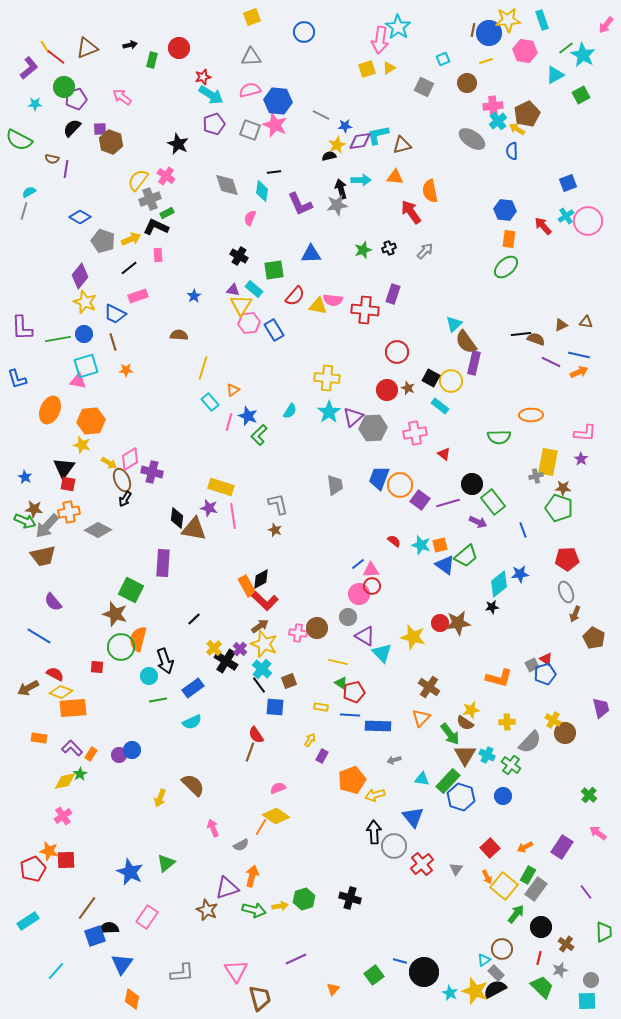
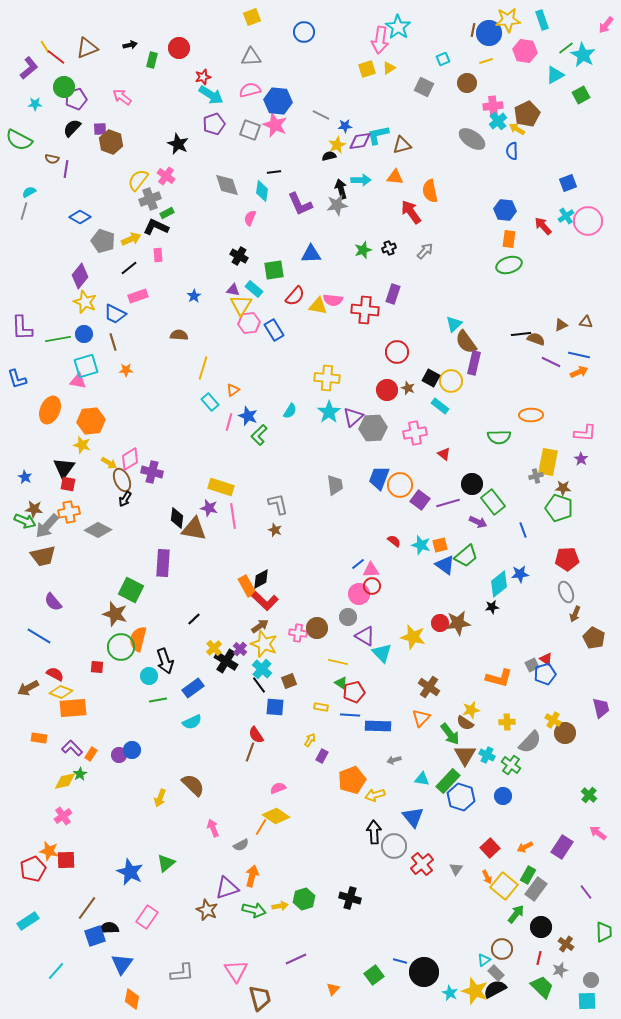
green ellipse at (506, 267): moved 3 px right, 2 px up; rotated 25 degrees clockwise
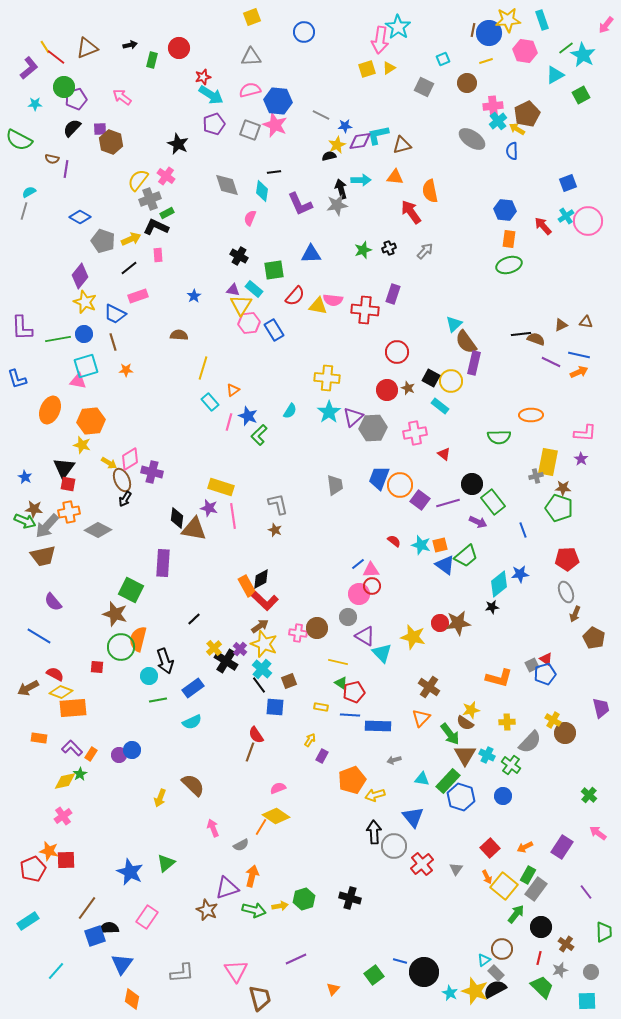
gray circle at (591, 980): moved 8 px up
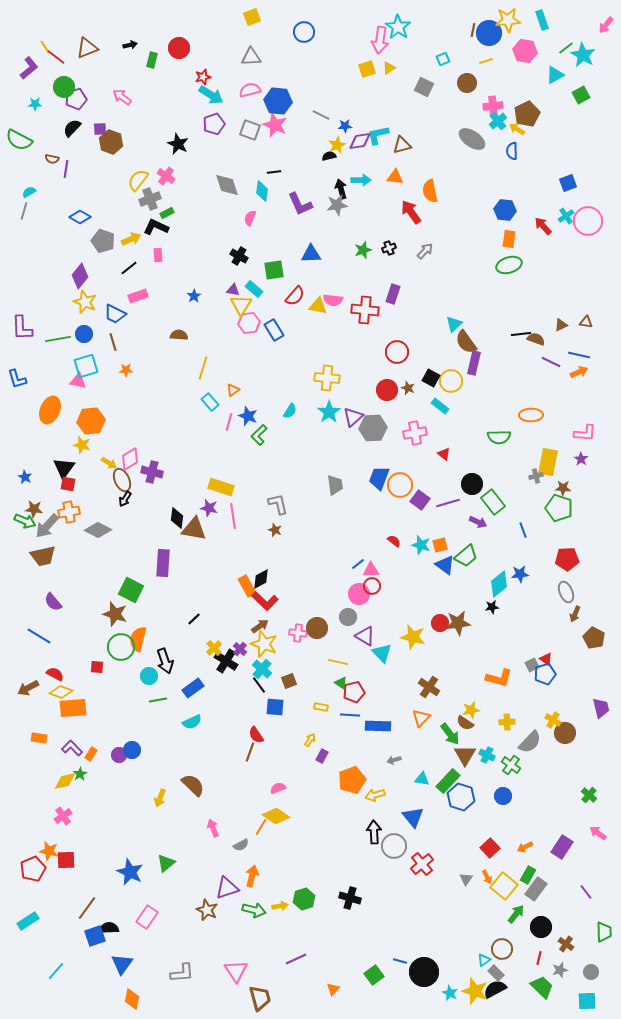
gray triangle at (456, 869): moved 10 px right, 10 px down
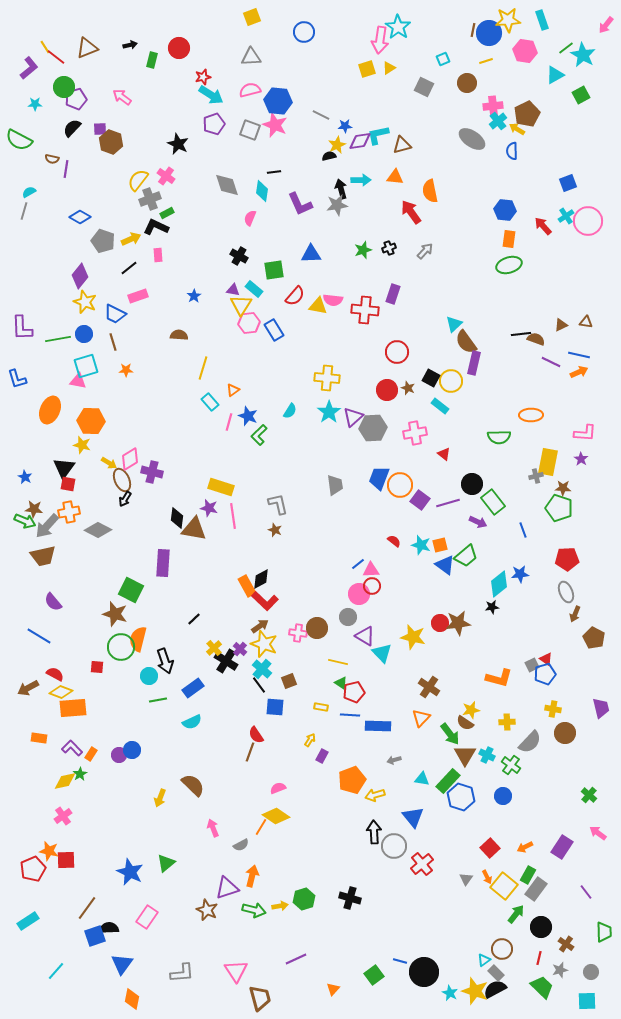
orange hexagon at (91, 421): rotated 8 degrees clockwise
yellow cross at (553, 720): moved 11 px up; rotated 21 degrees counterclockwise
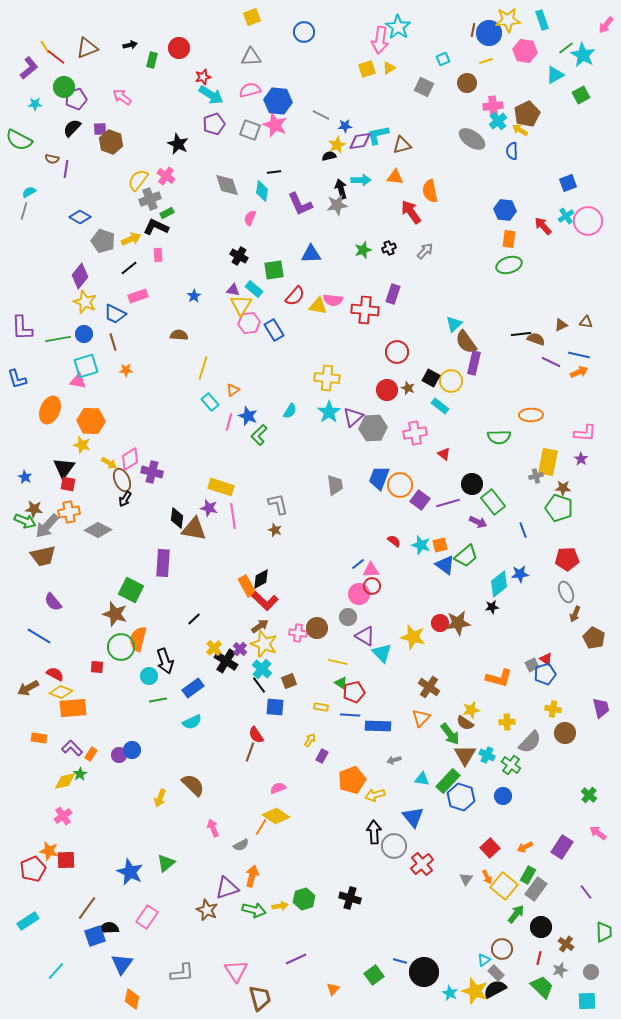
yellow arrow at (517, 129): moved 3 px right, 1 px down
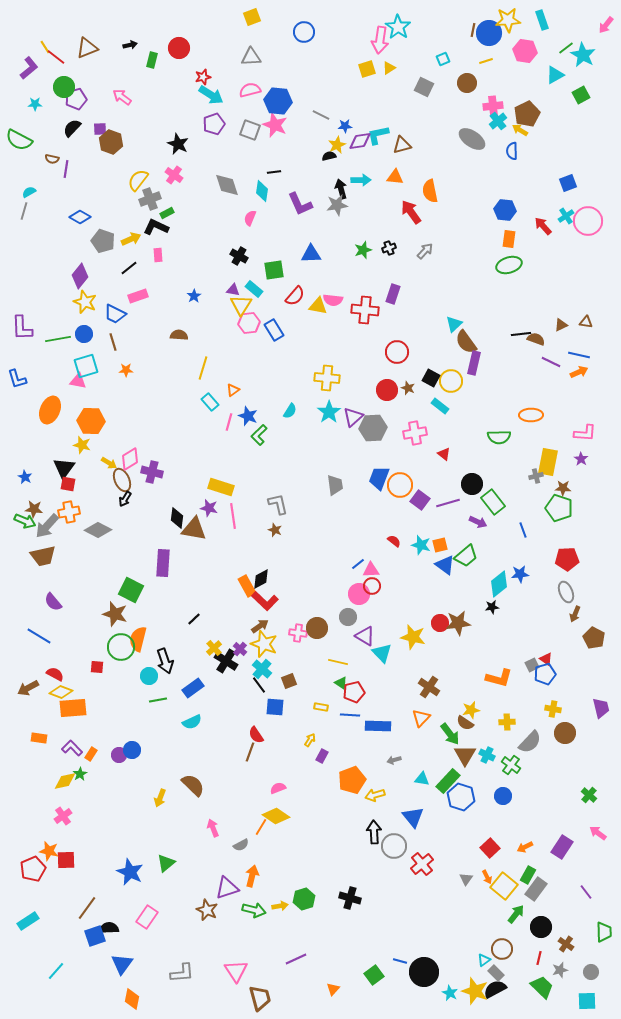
pink cross at (166, 176): moved 8 px right, 1 px up
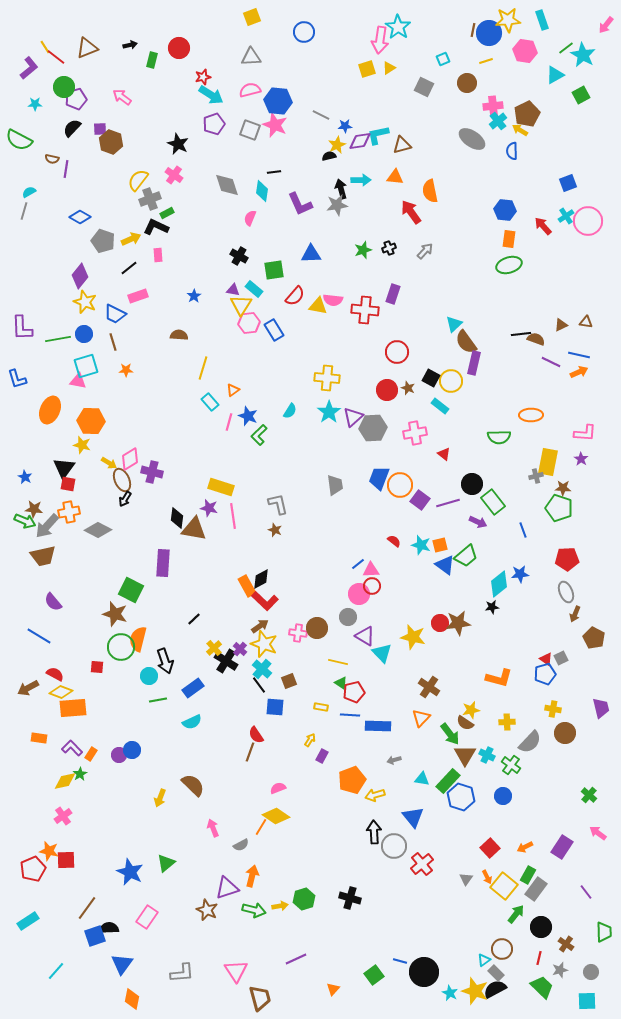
gray square at (532, 665): moved 29 px right, 7 px up
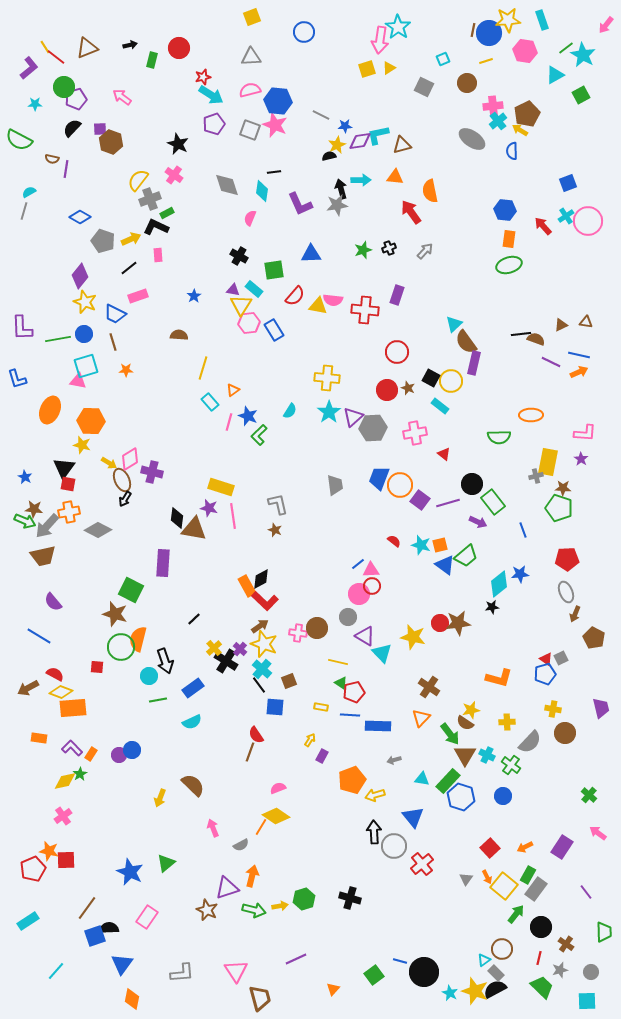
purple rectangle at (393, 294): moved 4 px right, 1 px down
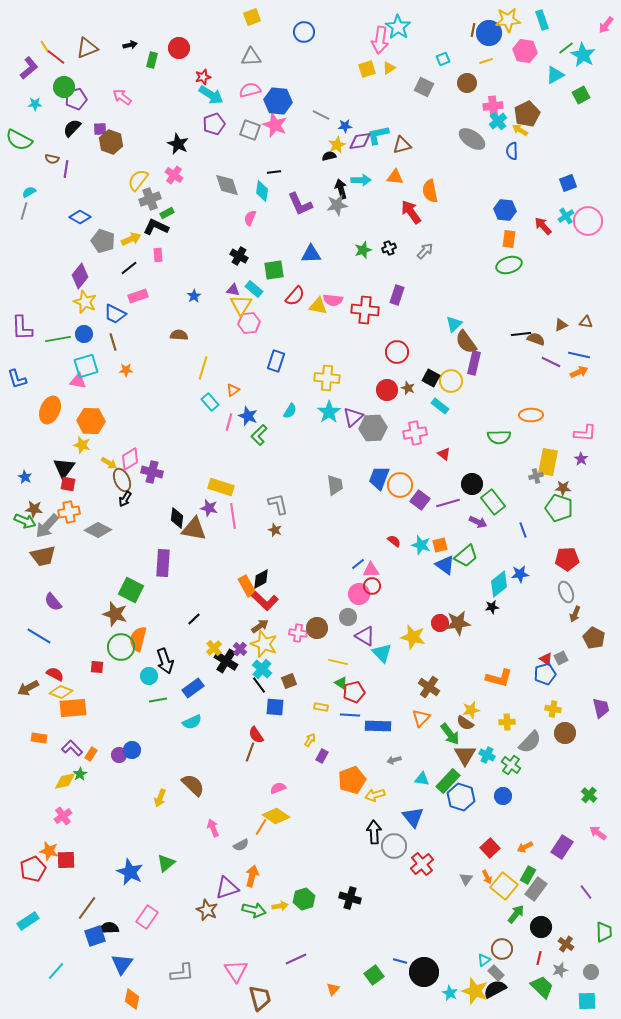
blue rectangle at (274, 330): moved 2 px right, 31 px down; rotated 50 degrees clockwise
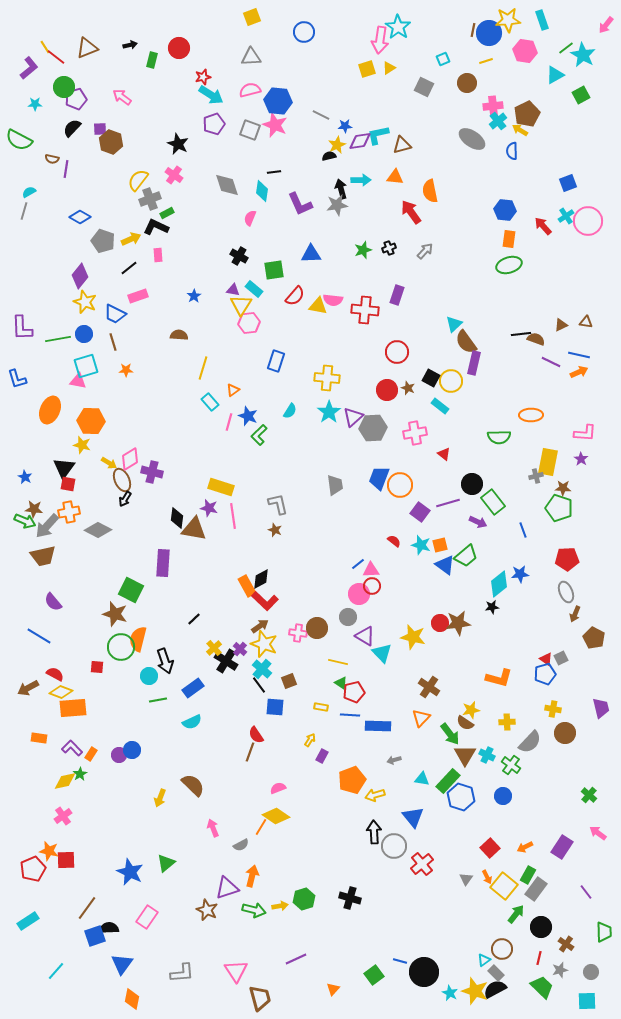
purple square at (420, 500): moved 12 px down
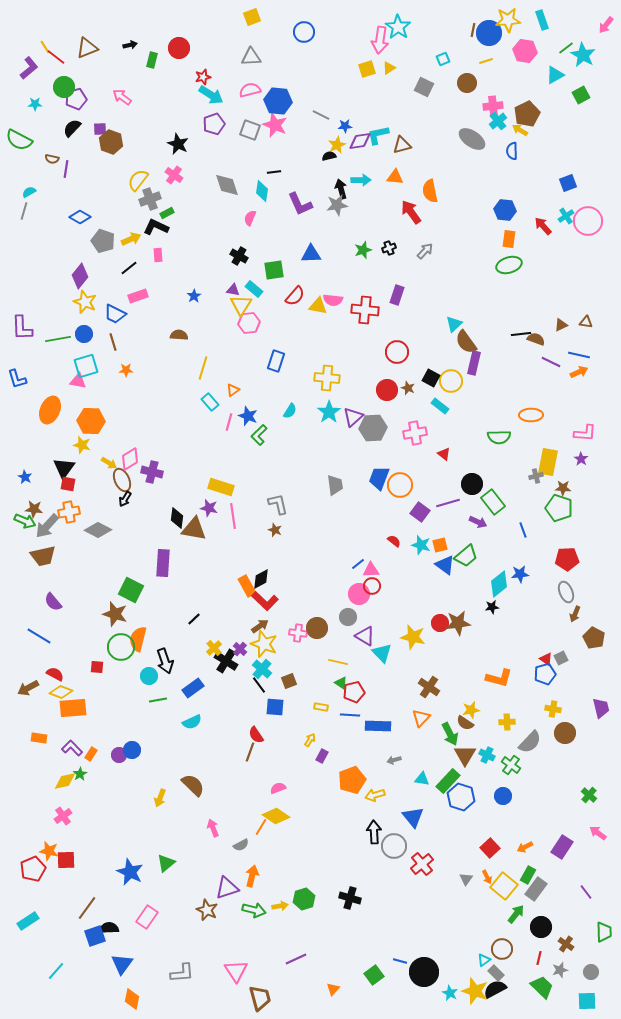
green arrow at (450, 734): rotated 10 degrees clockwise
